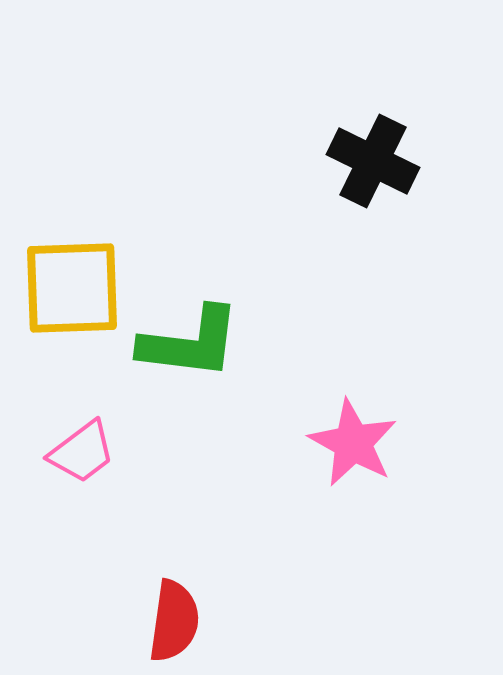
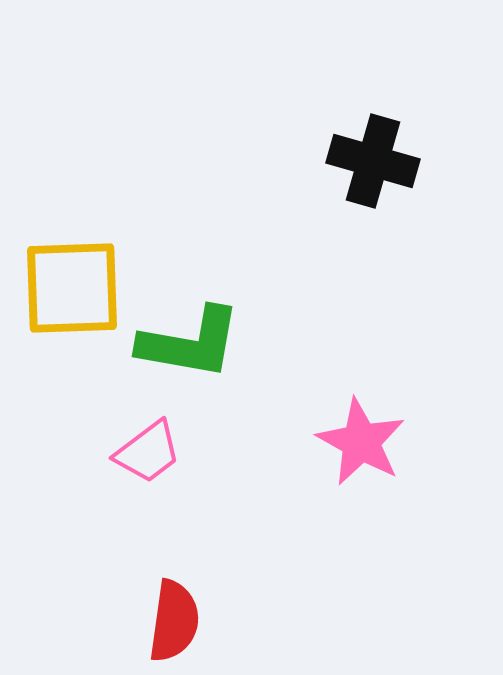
black cross: rotated 10 degrees counterclockwise
green L-shape: rotated 3 degrees clockwise
pink star: moved 8 px right, 1 px up
pink trapezoid: moved 66 px right
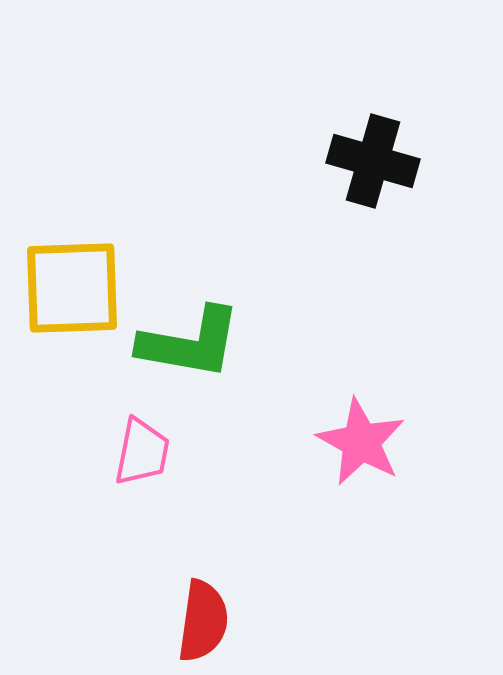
pink trapezoid: moved 6 px left; rotated 42 degrees counterclockwise
red semicircle: moved 29 px right
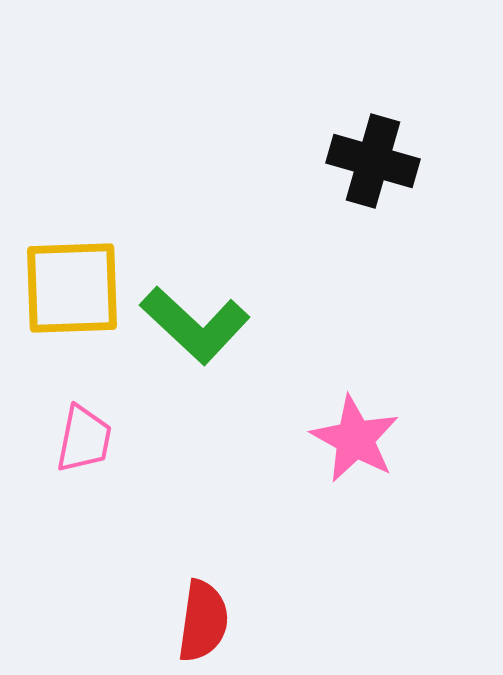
green L-shape: moved 5 px right, 18 px up; rotated 33 degrees clockwise
pink star: moved 6 px left, 3 px up
pink trapezoid: moved 58 px left, 13 px up
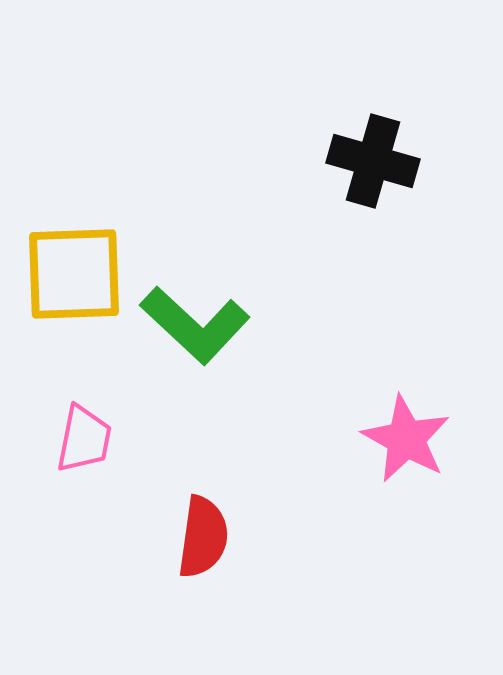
yellow square: moved 2 px right, 14 px up
pink star: moved 51 px right
red semicircle: moved 84 px up
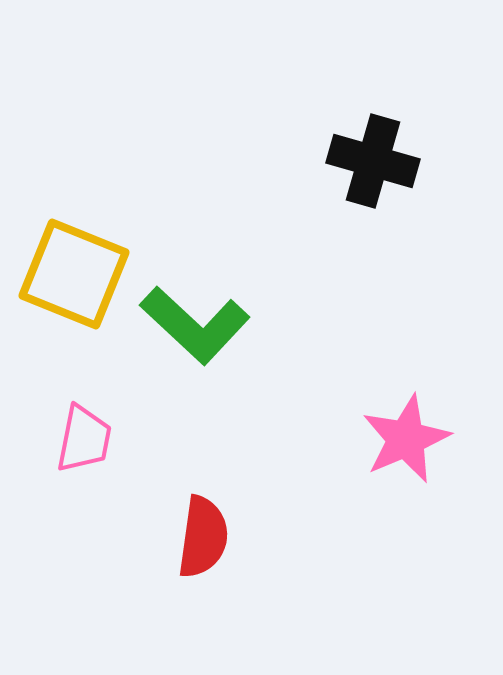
yellow square: rotated 24 degrees clockwise
pink star: rotated 20 degrees clockwise
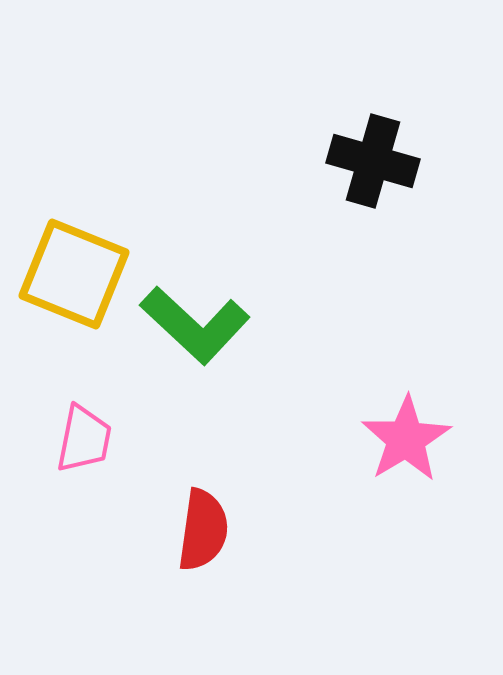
pink star: rotated 8 degrees counterclockwise
red semicircle: moved 7 px up
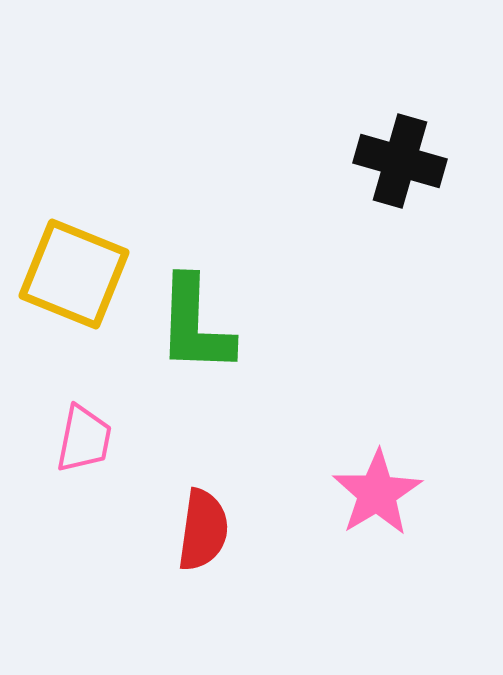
black cross: moved 27 px right
green L-shape: rotated 49 degrees clockwise
pink star: moved 29 px left, 54 px down
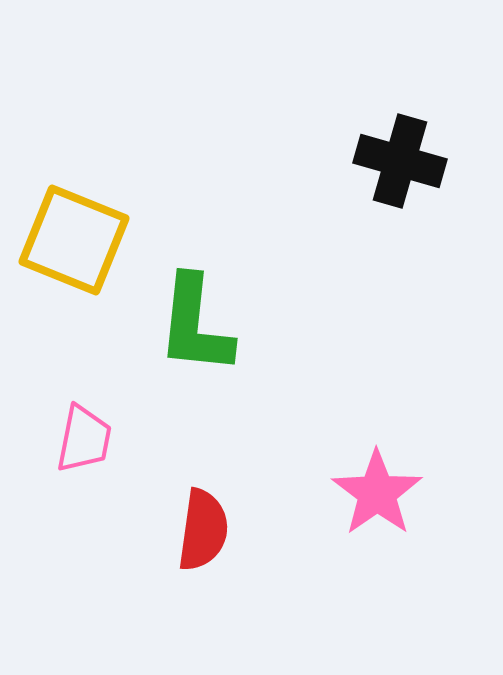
yellow square: moved 34 px up
green L-shape: rotated 4 degrees clockwise
pink star: rotated 4 degrees counterclockwise
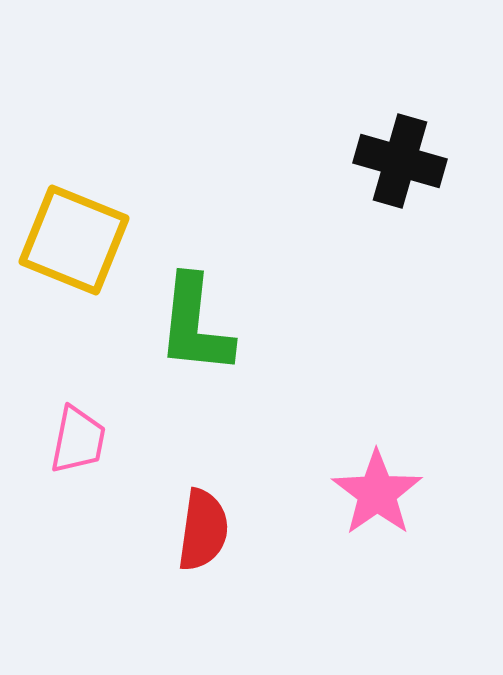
pink trapezoid: moved 6 px left, 1 px down
